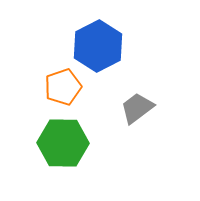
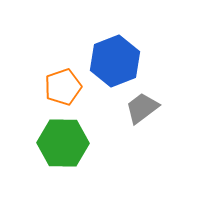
blue hexagon: moved 17 px right, 15 px down; rotated 6 degrees clockwise
gray trapezoid: moved 5 px right
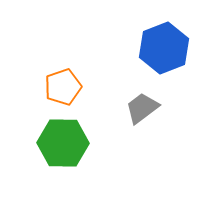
blue hexagon: moved 49 px right, 13 px up
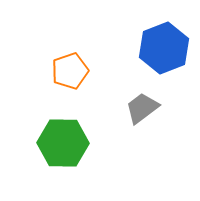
orange pentagon: moved 7 px right, 16 px up
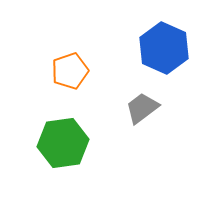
blue hexagon: rotated 15 degrees counterclockwise
green hexagon: rotated 9 degrees counterclockwise
